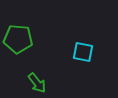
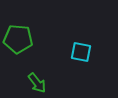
cyan square: moved 2 px left
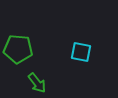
green pentagon: moved 10 px down
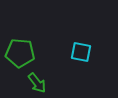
green pentagon: moved 2 px right, 4 px down
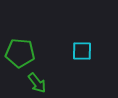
cyan square: moved 1 px right, 1 px up; rotated 10 degrees counterclockwise
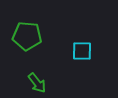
green pentagon: moved 7 px right, 17 px up
